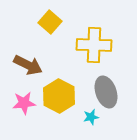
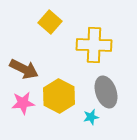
brown arrow: moved 4 px left, 4 px down
pink star: moved 1 px left
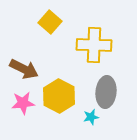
gray ellipse: rotated 24 degrees clockwise
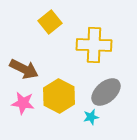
yellow square: rotated 10 degrees clockwise
gray ellipse: rotated 44 degrees clockwise
pink star: rotated 15 degrees clockwise
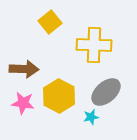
brown arrow: rotated 24 degrees counterclockwise
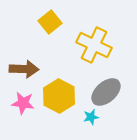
yellow cross: rotated 24 degrees clockwise
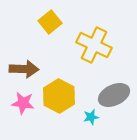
gray ellipse: moved 8 px right, 3 px down; rotated 16 degrees clockwise
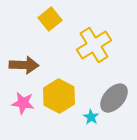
yellow square: moved 3 px up
yellow cross: rotated 32 degrees clockwise
brown arrow: moved 4 px up
gray ellipse: moved 3 px down; rotated 24 degrees counterclockwise
cyan star: rotated 28 degrees counterclockwise
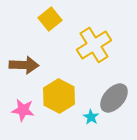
pink star: moved 7 px down
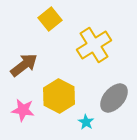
brown arrow: rotated 40 degrees counterclockwise
cyan star: moved 5 px left, 5 px down
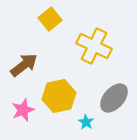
yellow cross: moved 1 px down; rotated 32 degrees counterclockwise
yellow hexagon: rotated 20 degrees clockwise
pink star: rotated 30 degrees counterclockwise
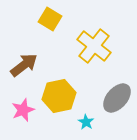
yellow square: rotated 20 degrees counterclockwise
yellow cross: rotated 12 degrees clockwise
gray ellipse: moved 3 px right
